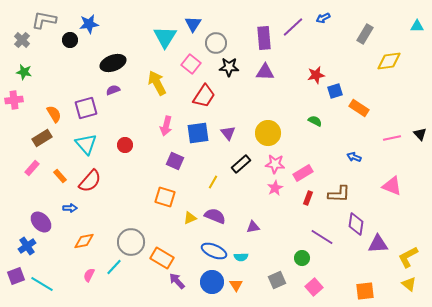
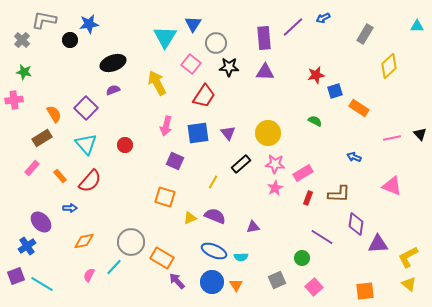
yellow diamond at (389, 61): moved 5 px down; rotated 35 degrees counterclockwise
purple square at (86, 108): rotated 30 degrees counterclockwise
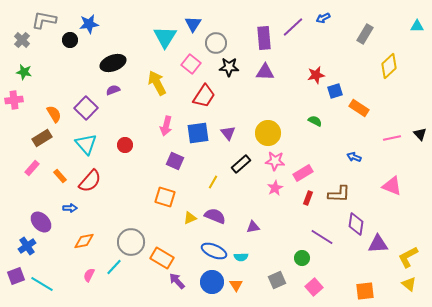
pink star at (275, 164): moved 3 px up
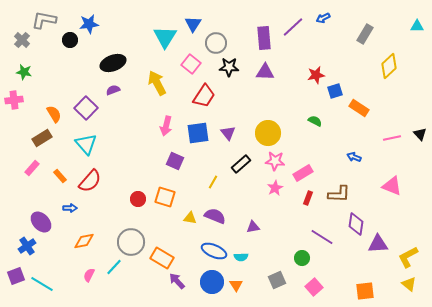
red circle at (125, 145): moved 13 px right, 54 px down
yellow triangle at (190, 218): rotated 32 degrees clockwise
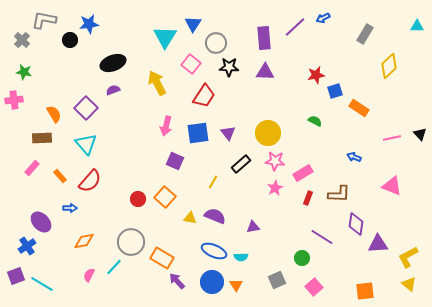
purple line at (293, 27): moved 2 px right
brown rectangle at (42, 138): rotated 30 degrees clockwise
orange square at (165, 197): rotated 25 degrees clockwise
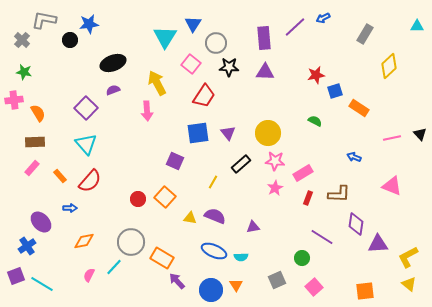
orange semicircle at (54, 114): moved 16 px left, 1 px up
pink arrow at (166, 126): moved 19 px left, 15 px up; rotated 18 degrees counterclockwise
brown rectangle at (42, 138): moved 7 px left, 4 px down
blue circle at (212, 282): moved 1 px left, 8 px down
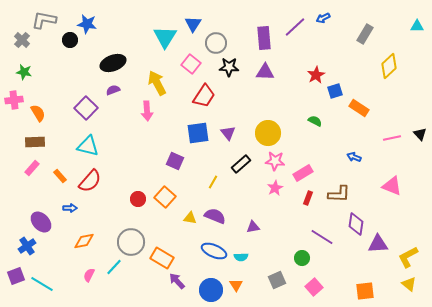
blue star at (89, 24): moved 2 px left; rotated 18 degrees clockwise
red star at (316, 75): rotated 18 degrees counterclockwise
cyan triangle at (86, 144): moved 2 px right, 2 px down; rotated 35 degrees counterclockwise
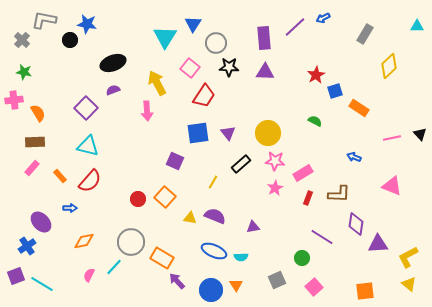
pink square at (191, 64): moved 1 px left, 4 px down
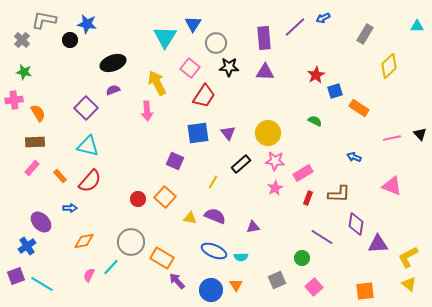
cyan line at (114, 267): moved 3 px left
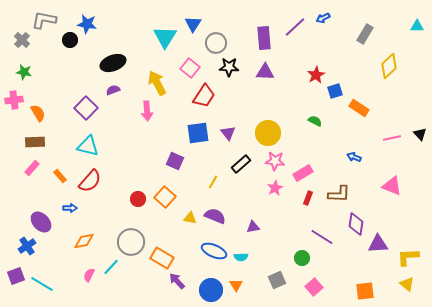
yellow L-shape at (408, 257): rotated 25 degrees clockwise
yellow triangle at (409, 284): moved 2 px left
